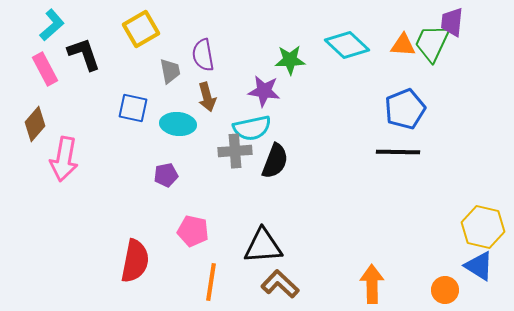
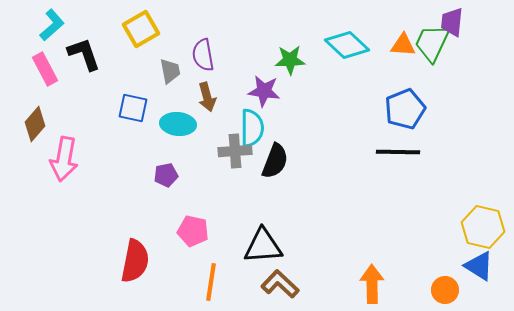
cyan semicircle: rotated 78 degrees counterclockwise
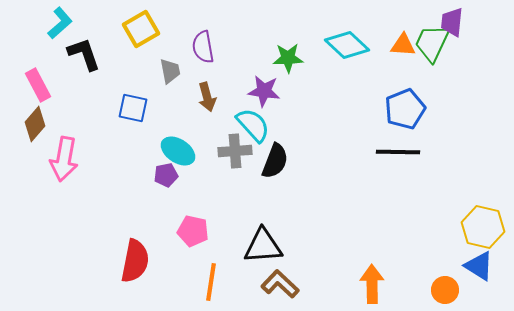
cyan L-shape: moved 8 px right, 2 px up
purple semicircle: moved 8 px up
green star: moved 2 px left, 2 px up
pink rectangle: moved 7 px left, 16 px down
cyan ellipse: moved 27 px down; rotated 28 degrees clockwise
cyan semicircle: moved 1 px right, 3 px up; rotated 42 degrees counterclockwise
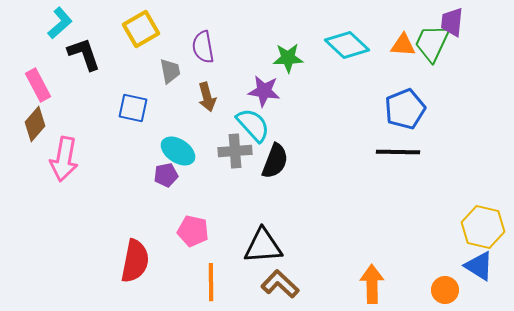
orange line: rotated 9 degrees counterclockwise
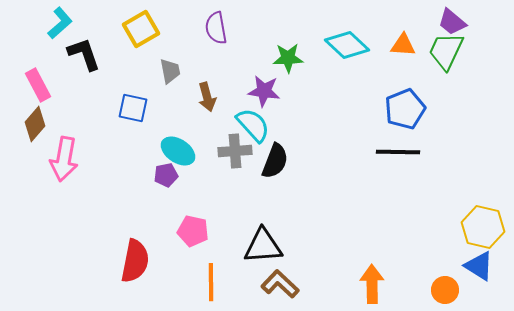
purple trapezoid: rotated 56 degrees counterclockwise
green trapezoid: moved 14 px right, 8 px down
purple semicircle: moved 13 px right, 19 px up
